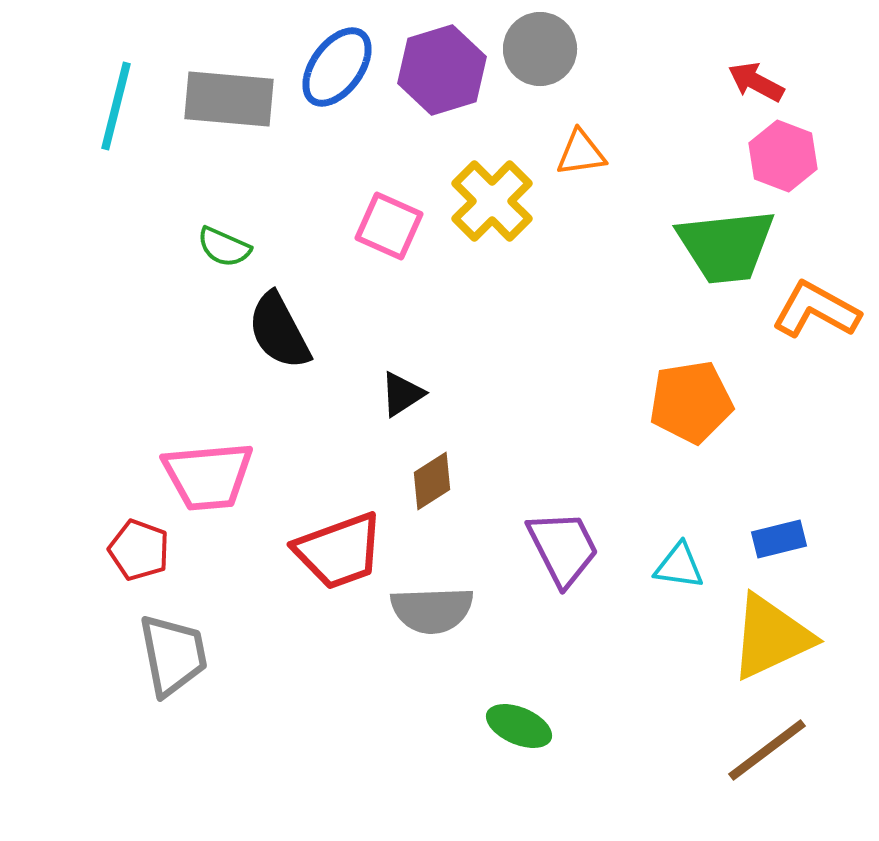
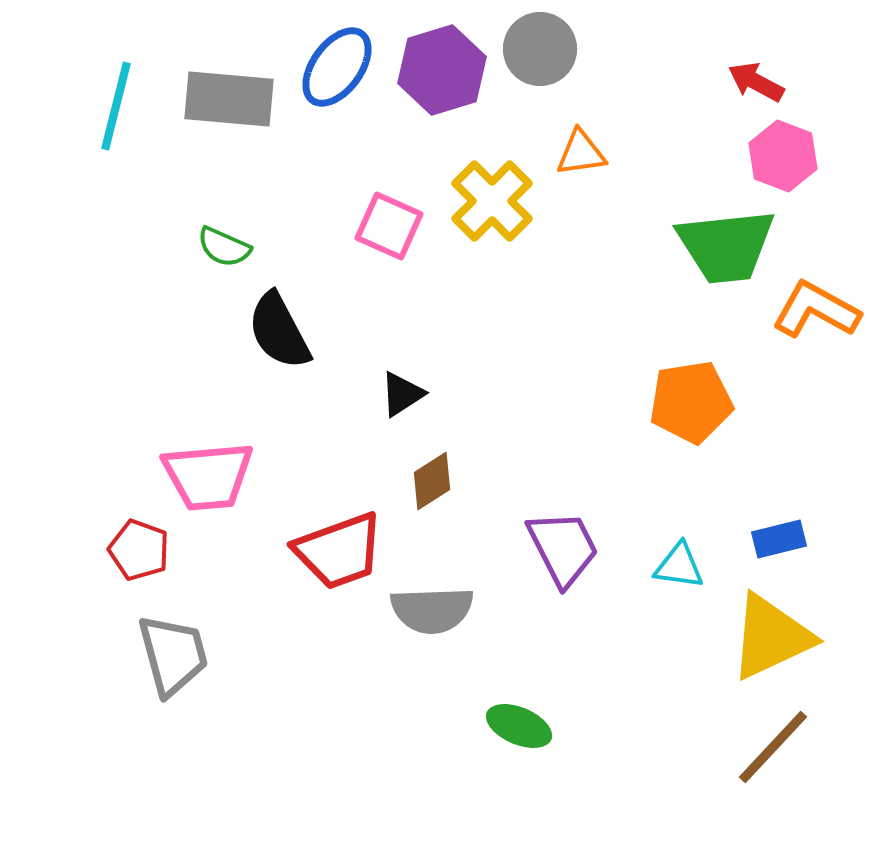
gray trapezoid: rotated 4 degrees counterclockwise
brown line: moved 6 px right, 3 px up; rotated 10 degrees counterclockwise
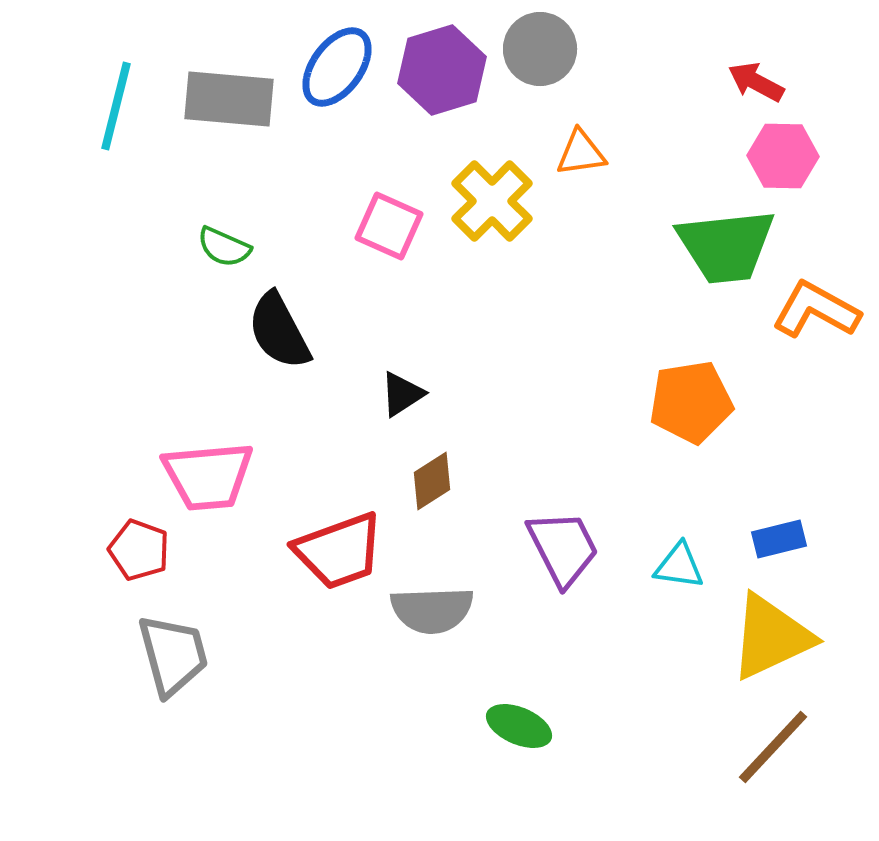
pink hexagon: rotated 20 degrees counterclockwise
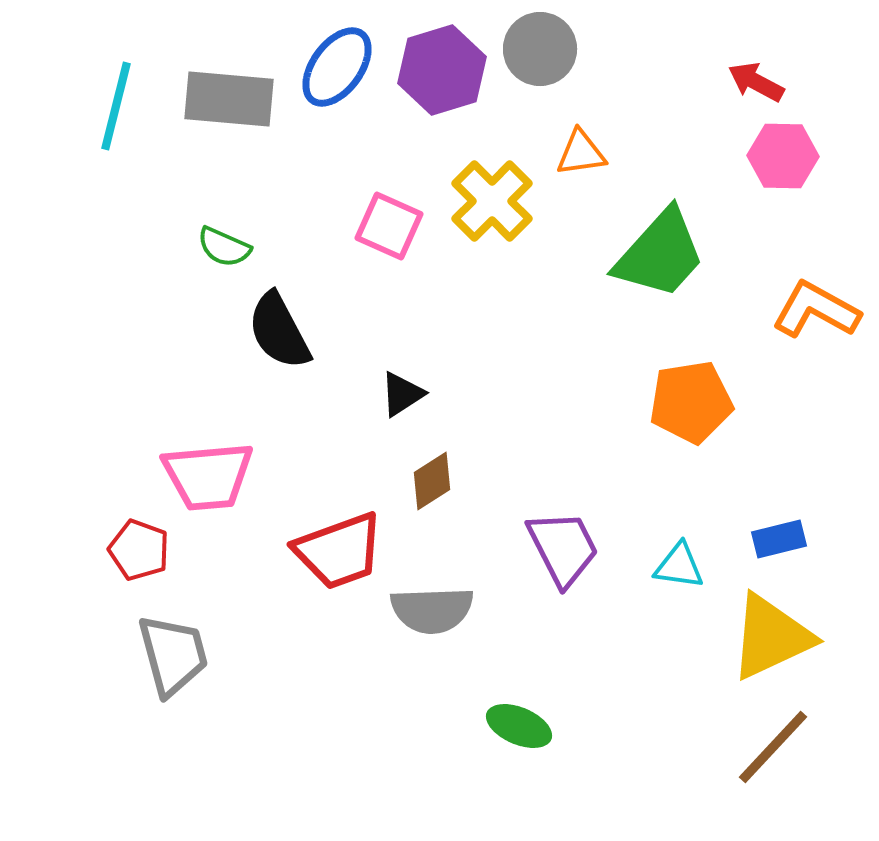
green trapezoid: moved 66 px left, 8 px down; rotated 42 degrees counterclockwise
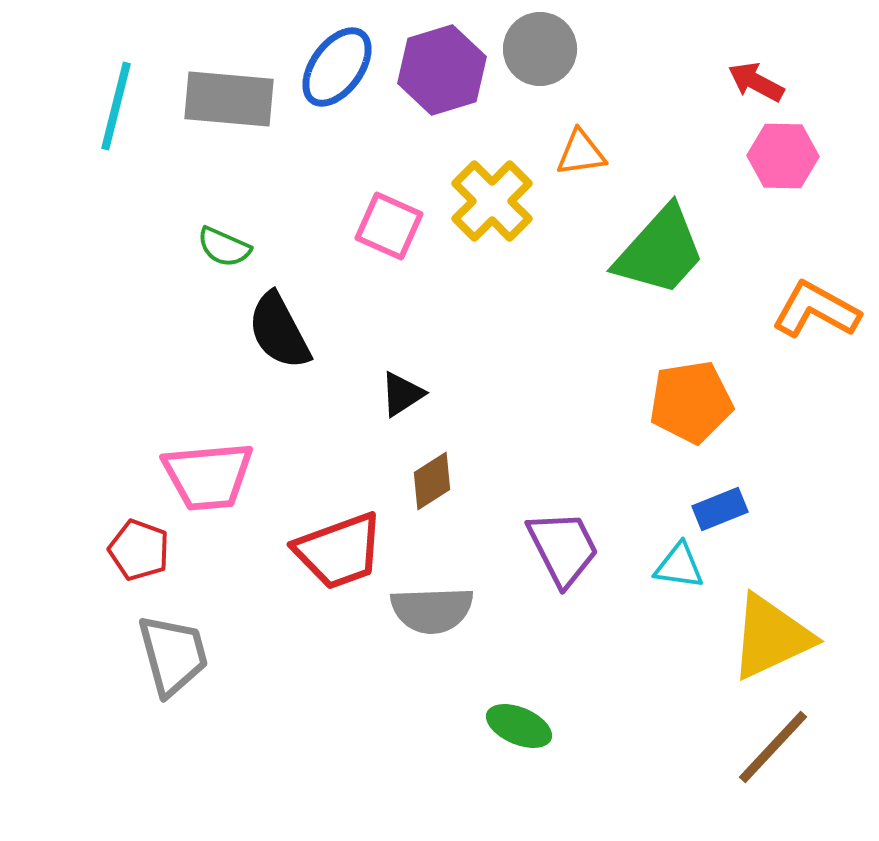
green trapezoid: moved 3 px up
blue rectangle: moved 59 px left, 30 px up; rotated 8 degrees counterclockwise
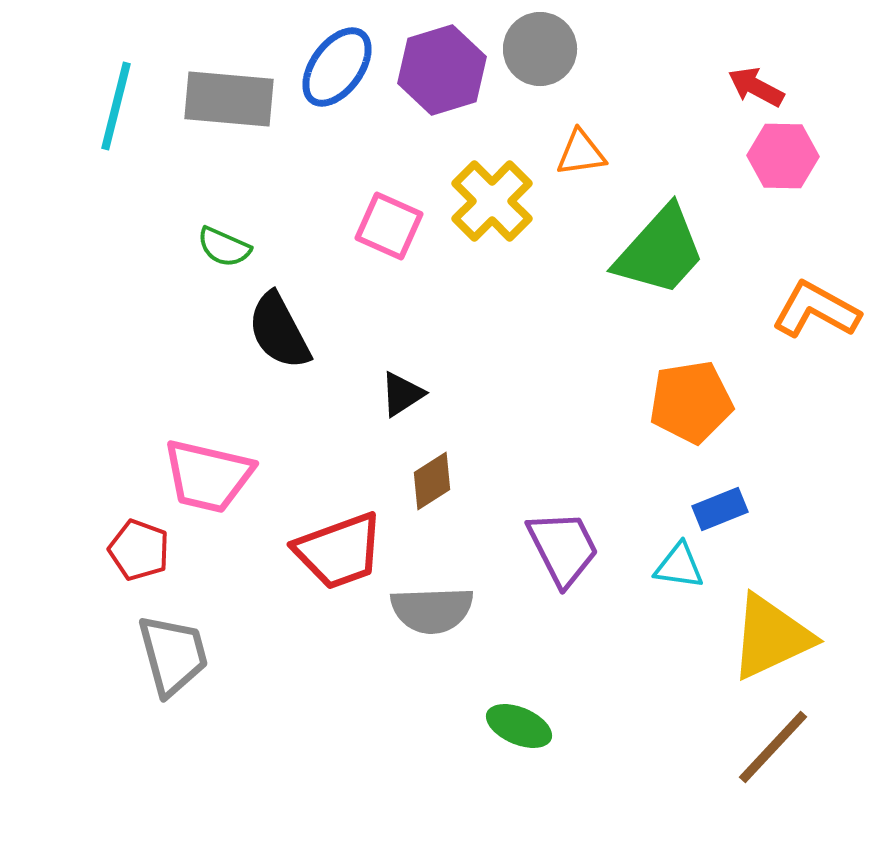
red arrow: moved 5 px down
pink trapezoid: rotated 18 degrees clockwise
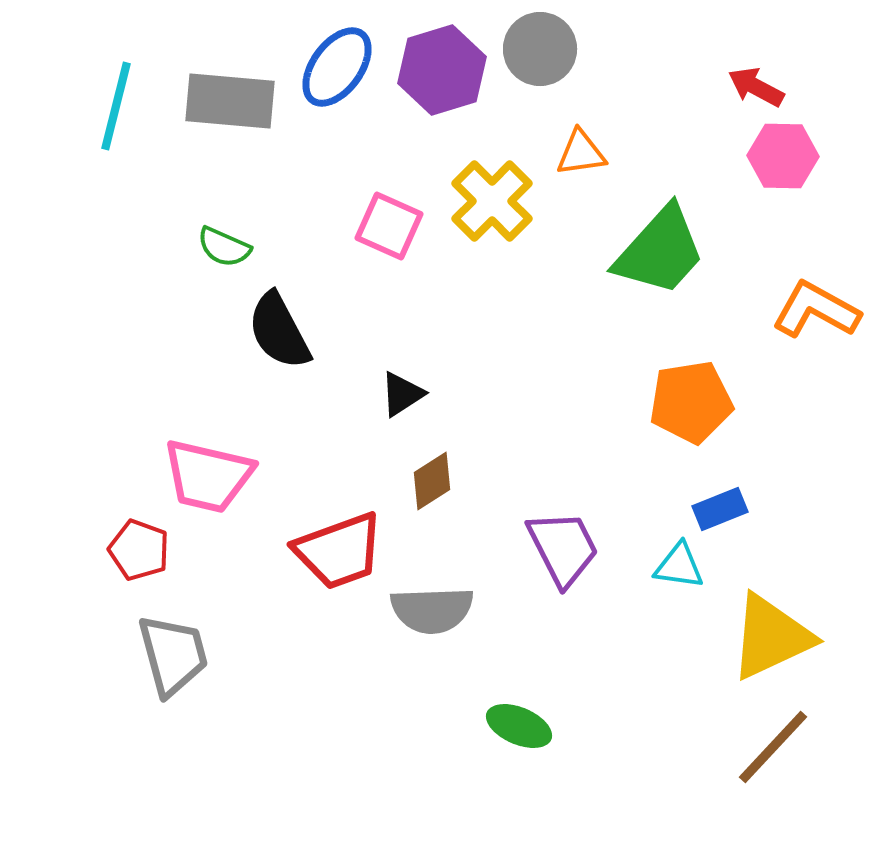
gray rectangle: moved 1 px right, 2 px down
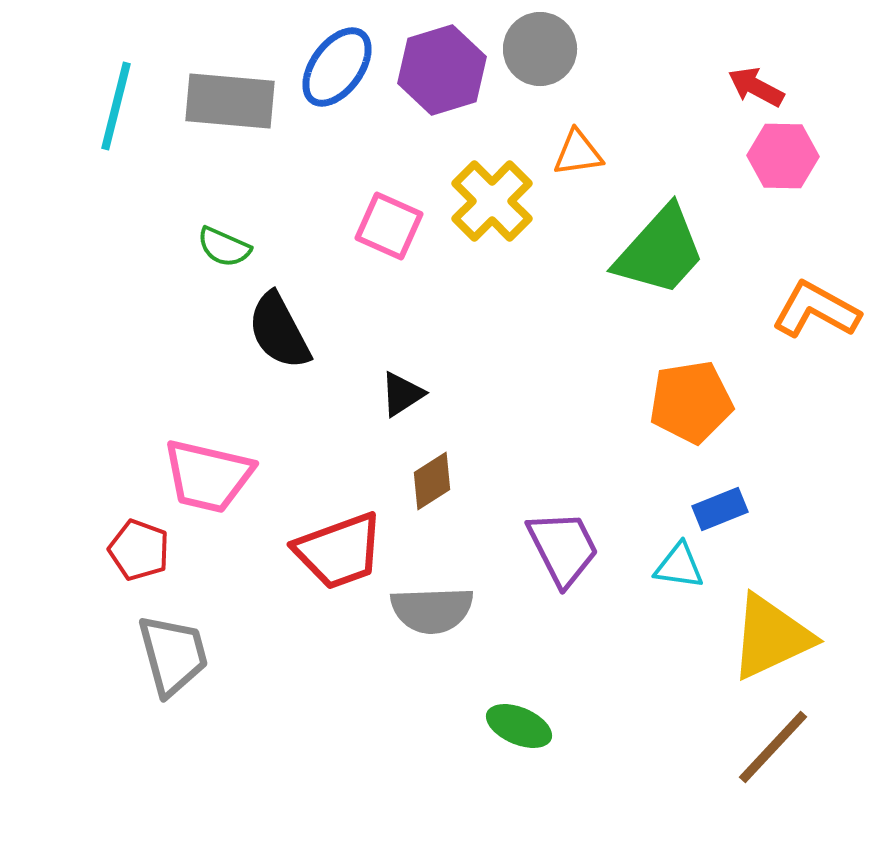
orange triangle: moved 3 px left
